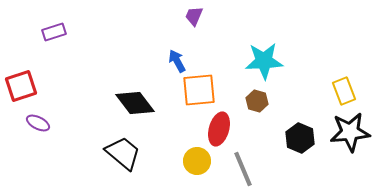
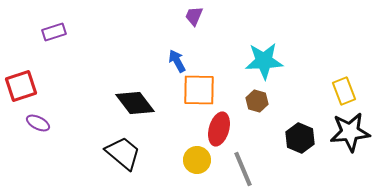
orange square: rotated 6 degrees clockwise
yellow circle: moved 1 px up
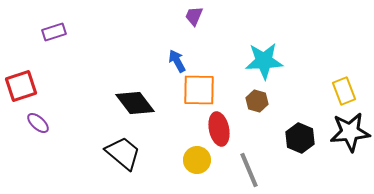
purple ellipse: rotated 15 degrees clockwise
red ellipse: rotated 28 degrees counterclockwise
gray line: moved 6 px right, 1 px down
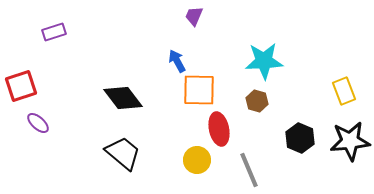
black diamond: moved 12 px left, 5 px up
black star: moved 9 px down
